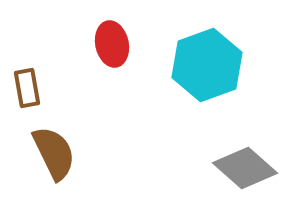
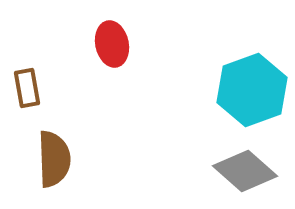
cyan hexagon: moved 45 px right, 25 px down
brown semicircle: moved 6 px down; rotated 24 degrees clockwise
gray diamond: moved 3 px down
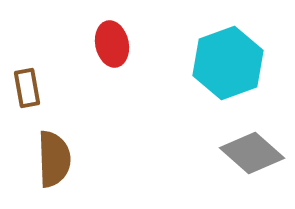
cyan hexagon: moved 24 px left, 27 px up
gray diamond: moved 7 px right, 18 px up
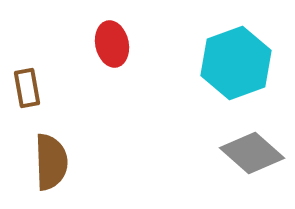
cyan hexagon: moved 8 px right
brown semicircle: moved 3 px left, 3 px down
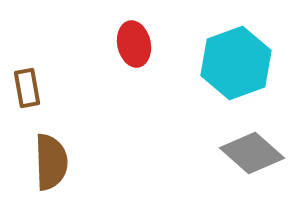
red ellipse: moved 22 px right
